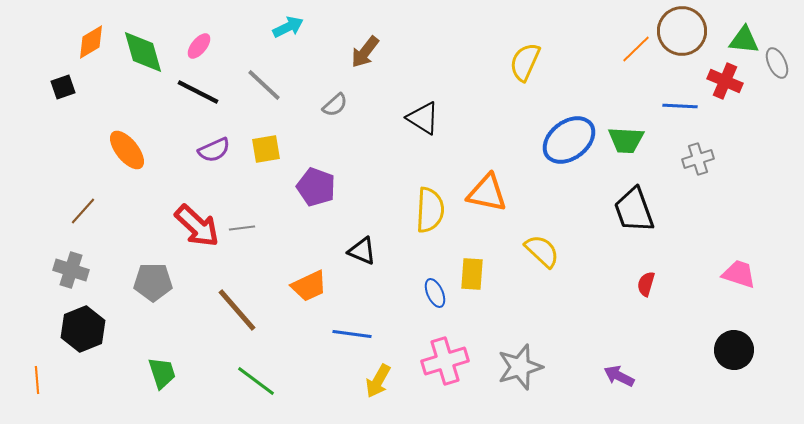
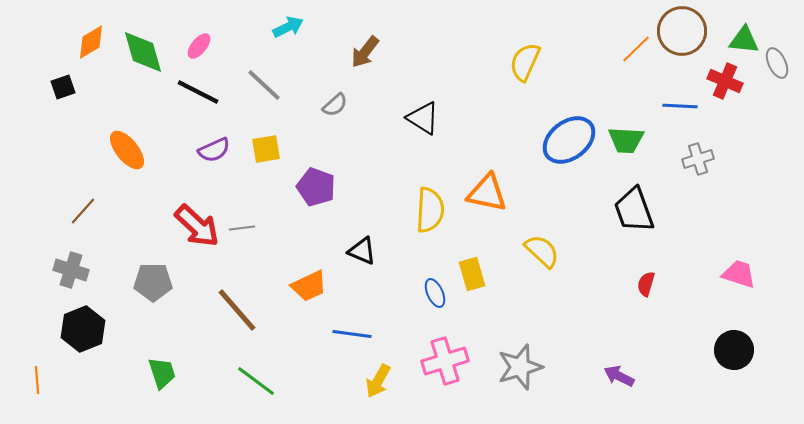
yellow rectangle at (472, 274): rotated 20 degrees counterclockwise
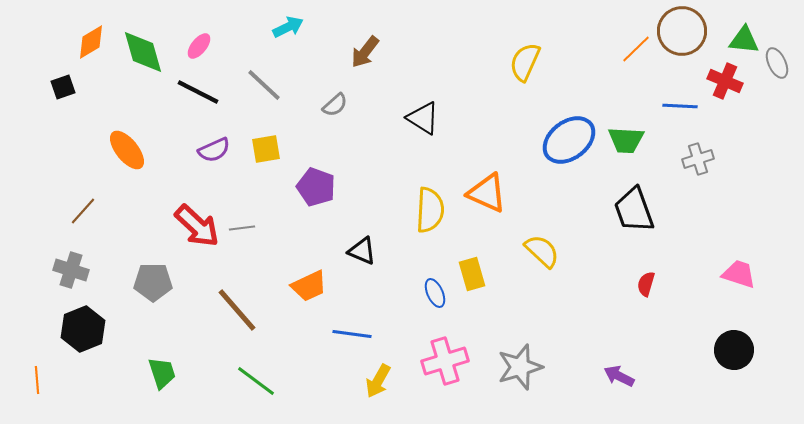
orange triangle at (487, 193): rotated 12 degrees clockwise
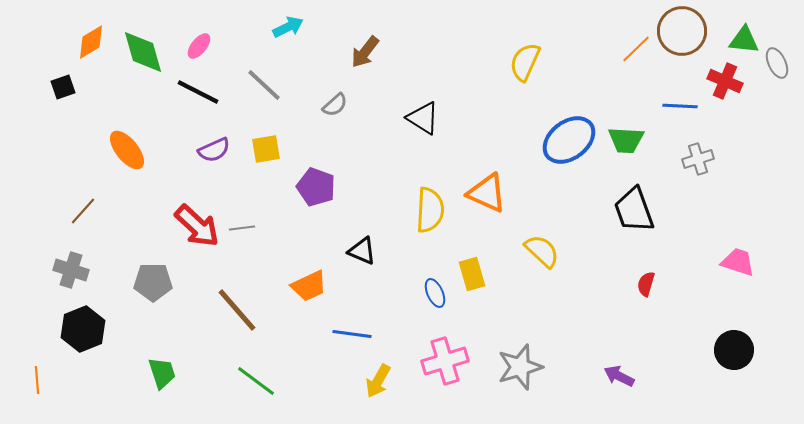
pink trapezoid at (739, 274): moved 1 px left, 12 px up
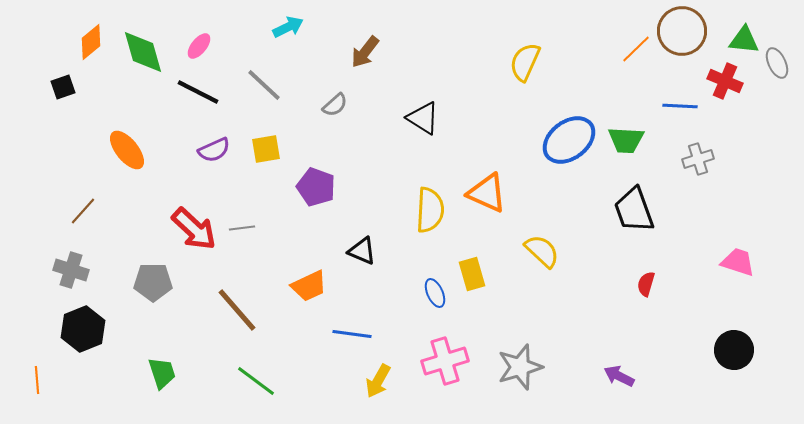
orange diamond at (91, 42): rotated 9 degrees counterclockwise
red arrow at (197, 226): moved 3 px left, 3 px down
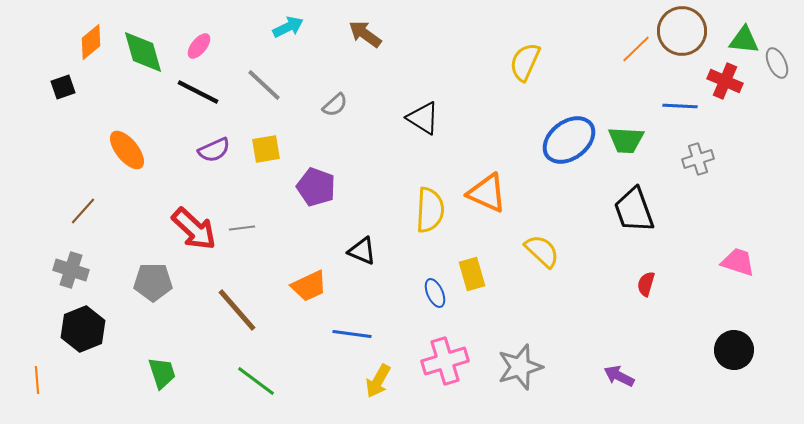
brown arrow at (365, 52): moved 18 px up; rotated 88 degrees clockwise
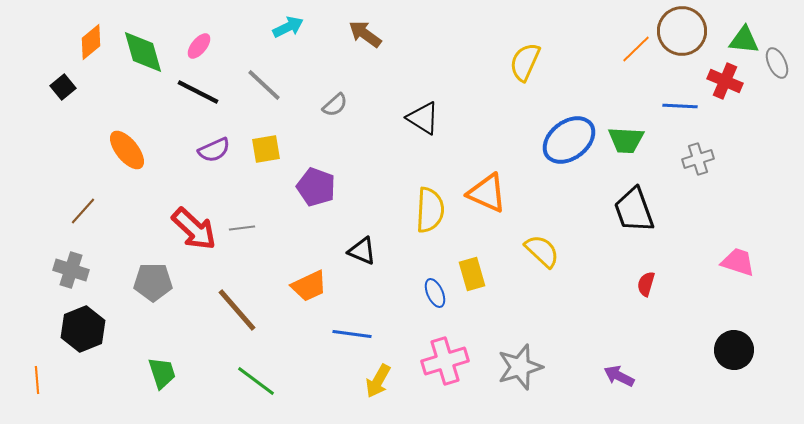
black square at (63, 87): rotated 20 degrees counterclockwise
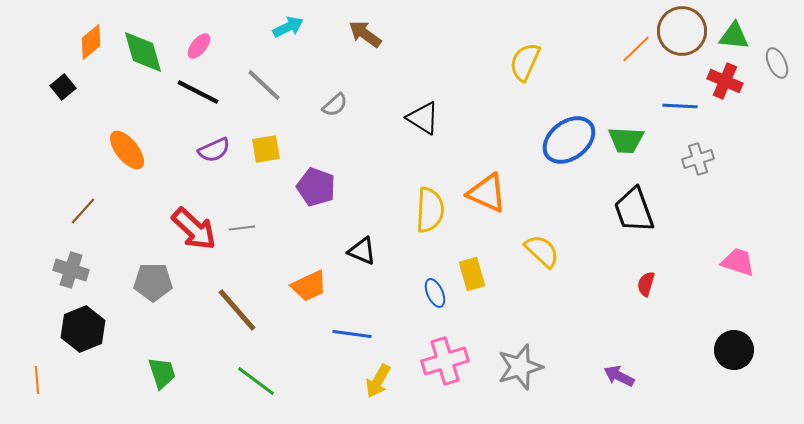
green triangle at (744, 40): moved 10 px left, 4 px up
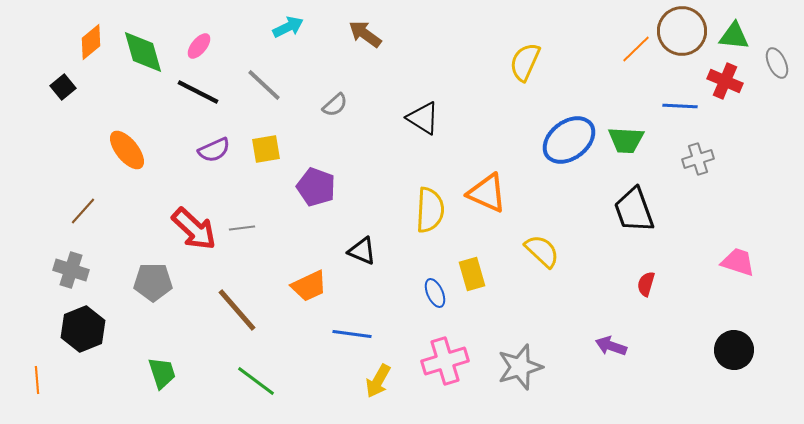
purple arrow at (619, 376): moved 8 px left, 30 px up; rotated 8 degrees counterclockwise
